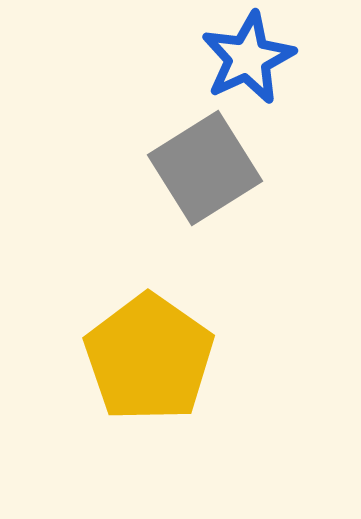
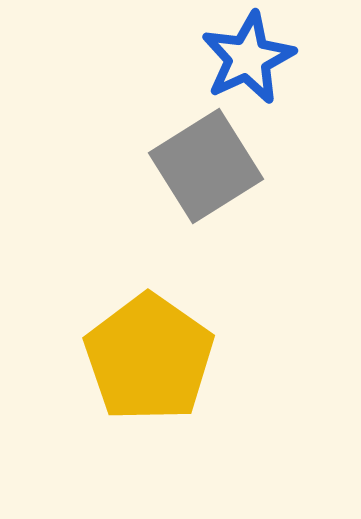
gray square: moved 1 px right, 2 px up
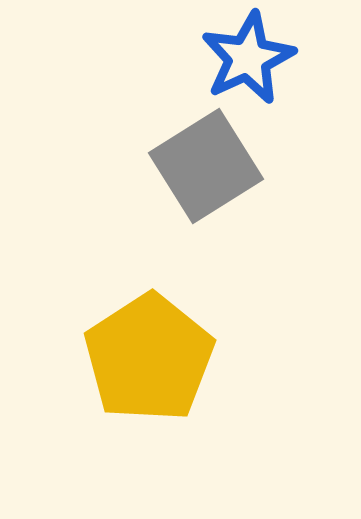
yellow pentagon: rotated 4 degrees clockwise
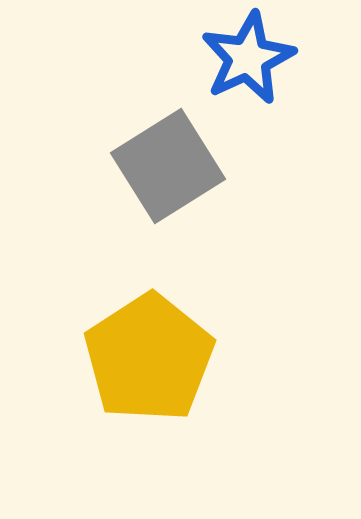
gray square: moved 38 px left
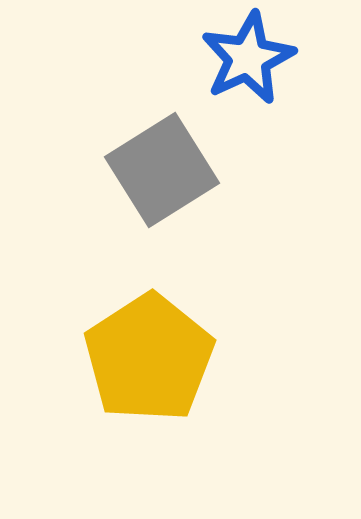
gray square: moved 6 px left, 4 px down
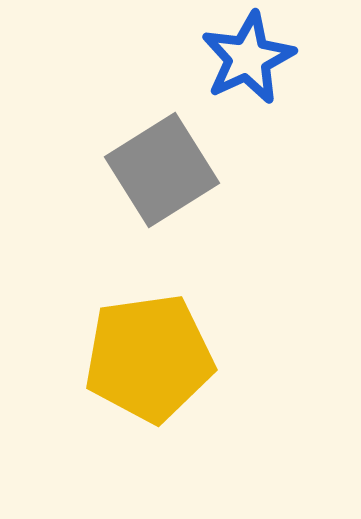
yellow pentagon: rotated 25 degrees clockwise
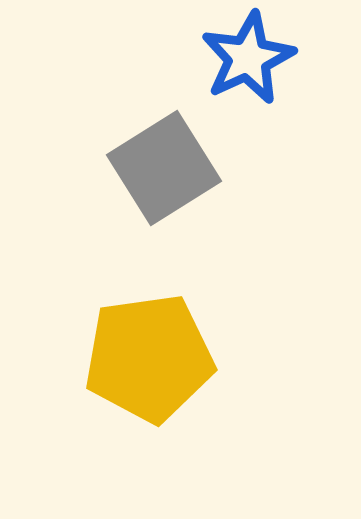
gray square: moved 2 px right, 2 px up
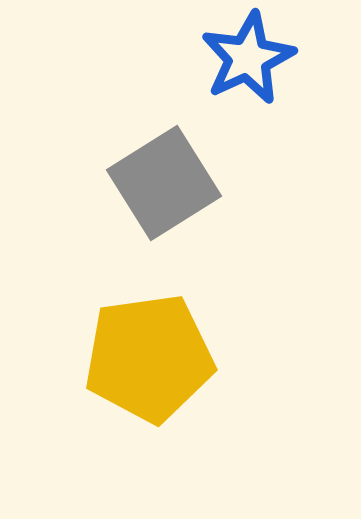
gray square: moved 15 px down
